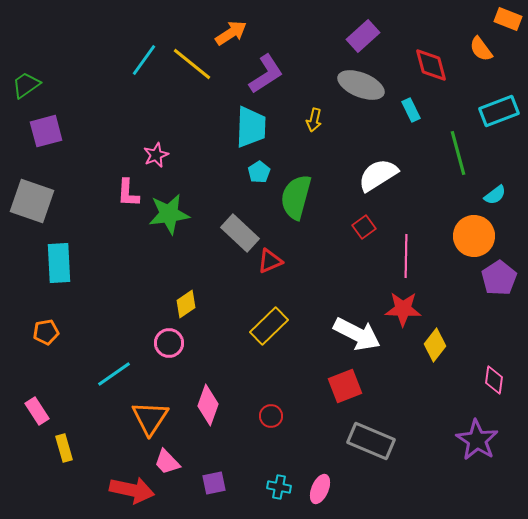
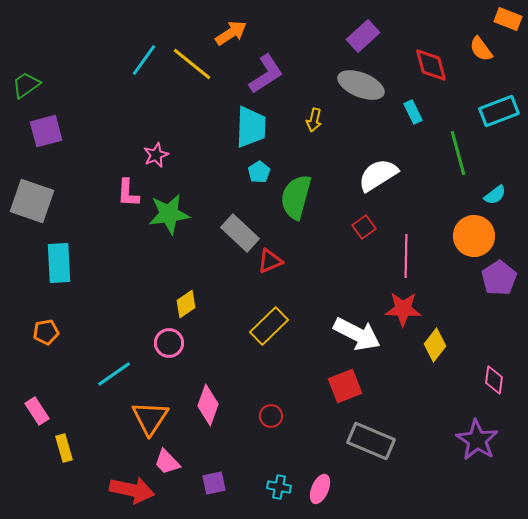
cyan rectangle at (411, 110): moved 2 px right, 2 px down
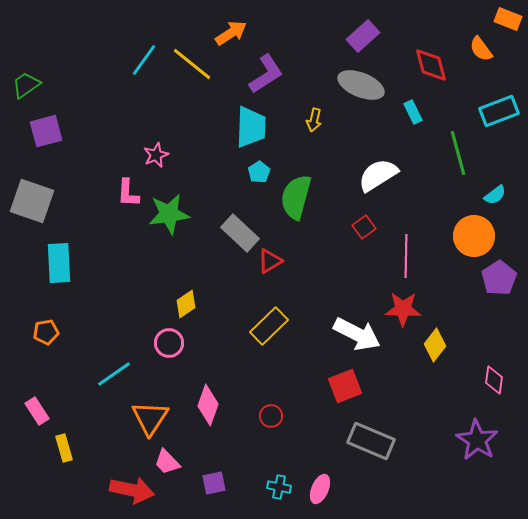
red triangle at (270, 261): rotated 8 degrees counterclockwise
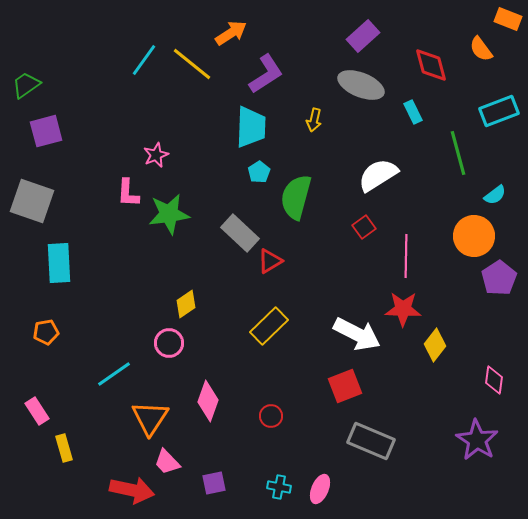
pink diamond at (208, 405): moved 4 px up
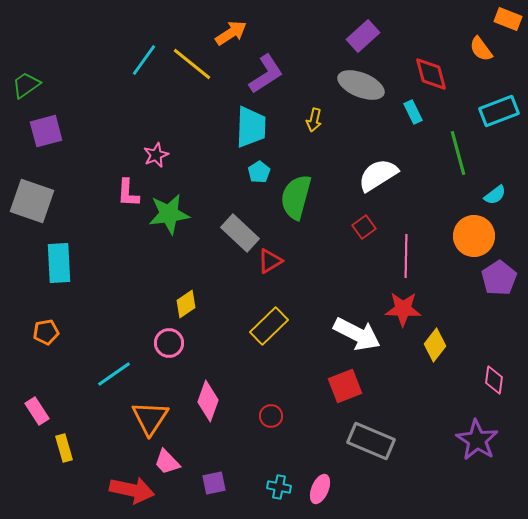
red diamond at (431, 65): moved 9 px down
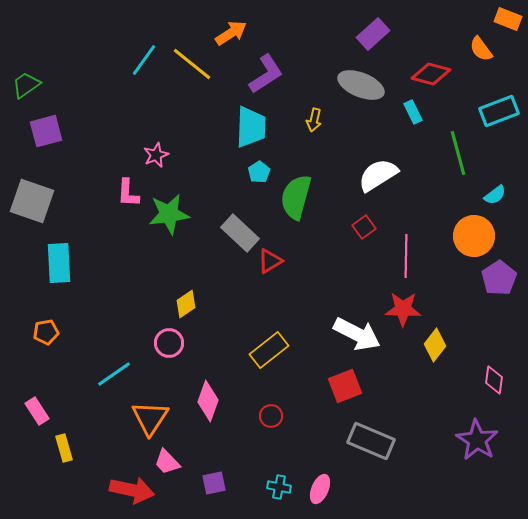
purple rectangle at (363, 36): moved 10 px right, 2 px up
red diamond at (431, 74): rotated 60 degrees counterclockwise
yellow rectangle at (269, 326): moved 24 px down; rotated 6 degrees clockwise
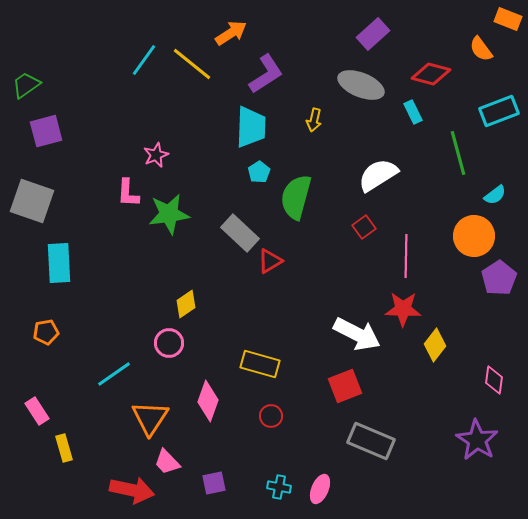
yellow rectangle at (269, 350): moved 9 px left, 14 px down; rotated 54 degrees clockwise
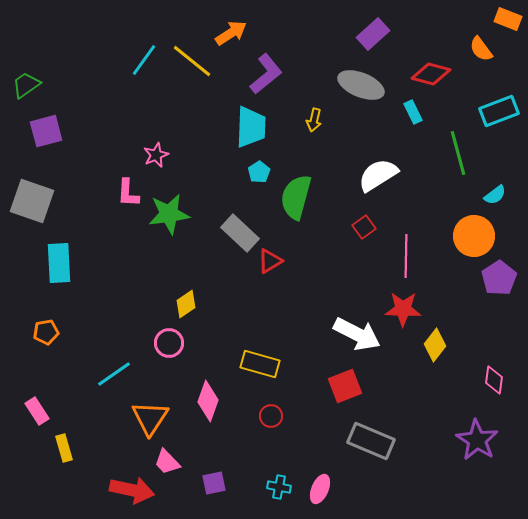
yellow line at (192, 64): moved 3 px up
purple L-shape at (266, 74): rotated 6 degrees counterclockwise
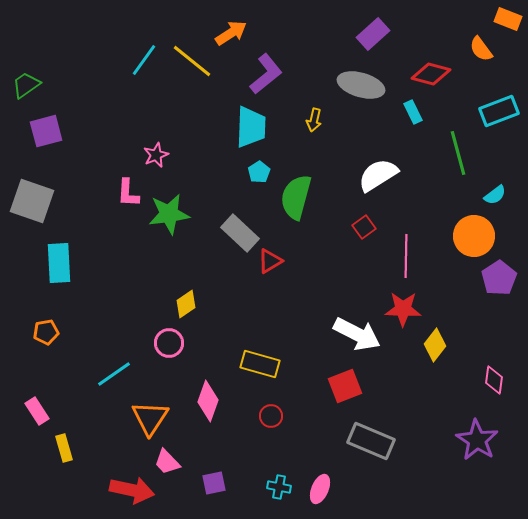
gray ellipse at (361, 85): rotated 6 degrees counterclockwise
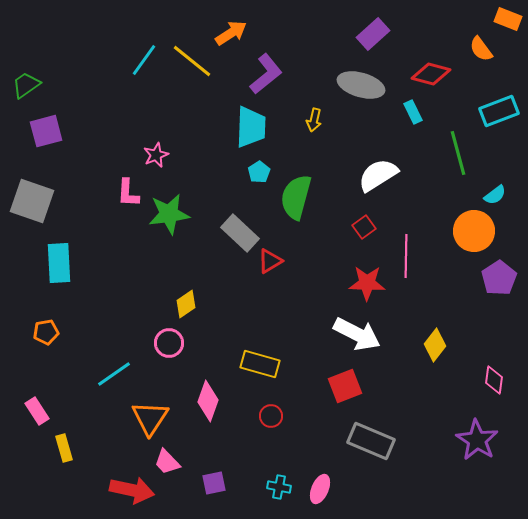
orange circle at (474, 236): moved 5 px up
red star at (403, 309): moved 36 px left, 26 px up
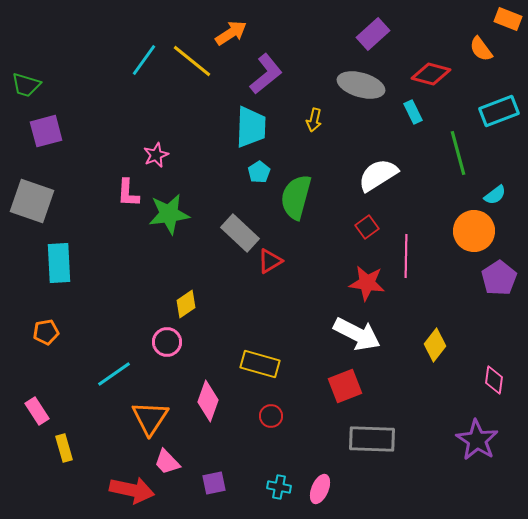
green trapezoid at (26, 85): rotated 128 degrees counterclockwise
red square at (364, 227): moved 3 px right
red star at (367, 283): rotated 6 degrees clockwise
pink circle at (169, 343): moved 2 px left, 1 px up
gray rectangle at (371, 441): moved 1 px right, 2 px up; rotated 21 degrees counterclockwise
